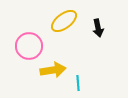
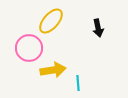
yellow ellipse: moved 13 px left; rotated 12 degrees counterclockwise
pink circle: moved 2 px down
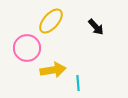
black arrow: moved 2 px left, 1 px up; rotated 30 degrees counterclockwise
pink circle: moved 2 px left
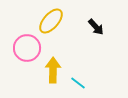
yellow arrow: rotated 80 degrees counterclockwise
cyan line: rotated 49 degrees counterclockwise
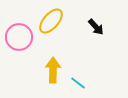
pink circle: moved 8 px left, 11 px up
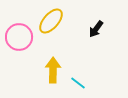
black arrow: moved 2 px down; rotated 78 degrees clockwise
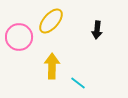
black arrow: moved 1 px right, 1 px down; rotated 30 degrees counterclockwise
yellow arrow: moved 1 px left, 4 px up
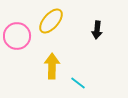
pink circle: moved 2 px left, 1 px up
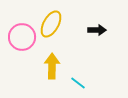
yellow ellipse: moved 3 px down; rotated 12 degrees counterclockwise
black arrow: rotated 96 degrees counterclockwise
pink circle: moved 5 px right, 1 px down
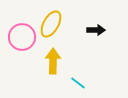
black arrow: moved 1 px left
yellow arrow: moved 1 px right, 5 px up
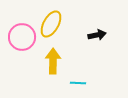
black arrow: moved 1 px right, 5 px down; rotated 12 degrees counterclockwise
cyan line: rotated 35 degrees counterclockwise
